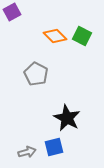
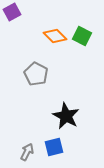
black star: moved 1 px left, 2 px up
gray arrow: rotated 48 degrees counterclockwise
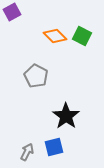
gray pentagon: moved 2 px down
black star: rotated 8 degrees clockwise
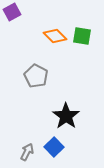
green square: rotated 18 degrees counterclockwise
blue square: rotated 30 degrees counterclockwise
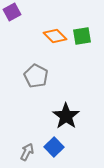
green square: rotated 18 degrees counterclockwise
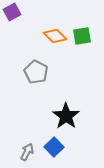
gray pentagon: moved 4 px up
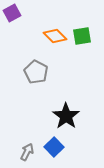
purple square: moved 1 px down
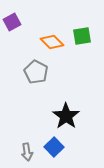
purple square: moved 9 px down
orange diamond: moved 3 px left, 6 px down
gray arrow: rotated 144 degrees clockwise
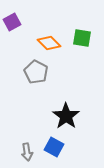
green square: moved 2 px down; rotated 18 degrees clockwise
orange diamond: moved 3 px left, 1 px down
blue square: rotated 18 degrees counterclockwise
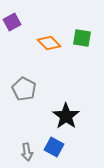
gray pentagon: moved 12 px left, 17 px down
